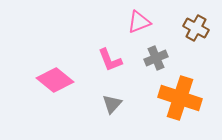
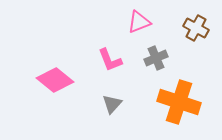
orange cross: moved 1 px left, 4 px down
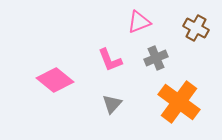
orange cross: rotated 18 degrees clockwise
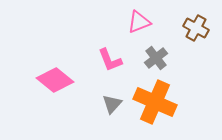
gray cross: rotated 15 degrees counterclockwise
orange cross: moved 24 px left; rotated 12 degrees counterclockwise
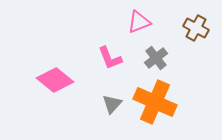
pink L-shape: moved 2 px up
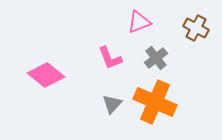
pink diamond: moved 9 px left, 5 px up
